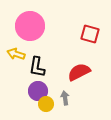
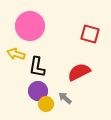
gray arrow: rotated 40 degrees counterclockwise
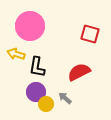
purple circle: moved 2 px left, 1 px down
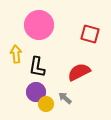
pink circle: moved 9 px right, 1 px up
yellow arrow: rotated 66 degrees clockwise
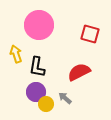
yellow arrow: rotated 12 degrees counterclockwise
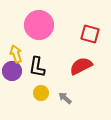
red semicircle: moved 2 px right, 6 px up
purple circle: moved 24 px left, 21 px up
yellow circle: moved 5 px left, 11 px up
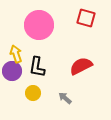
red square: moved 4 px left, 16 px up
yellow circle: moved 8 px left
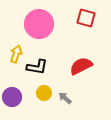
pink circle: moved 1 px up
yellow arrow: rotated 36 degrees clockwise
black L-shape: rotated 90 degrees counterclockwise
purple circle: moved 26 px down
yellow circle: moved 11 px right
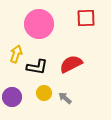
red square: rotated 18 degrees counterclockwise
red semicircle: moved 10 px left, 2 px up
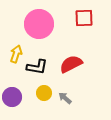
red square: moved 2 px left
